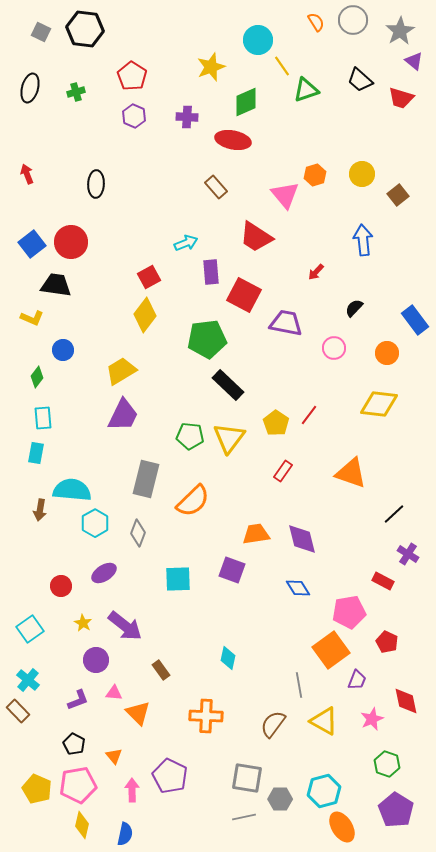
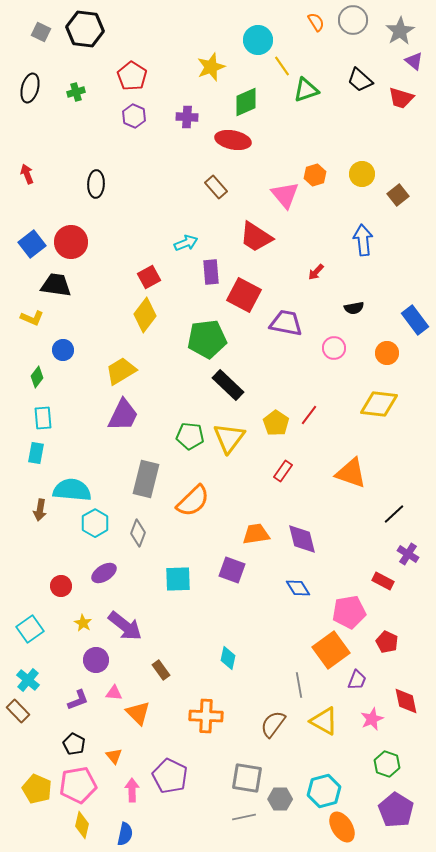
black semicircle at (354, 308): rotated 144 degrees counterclockwise
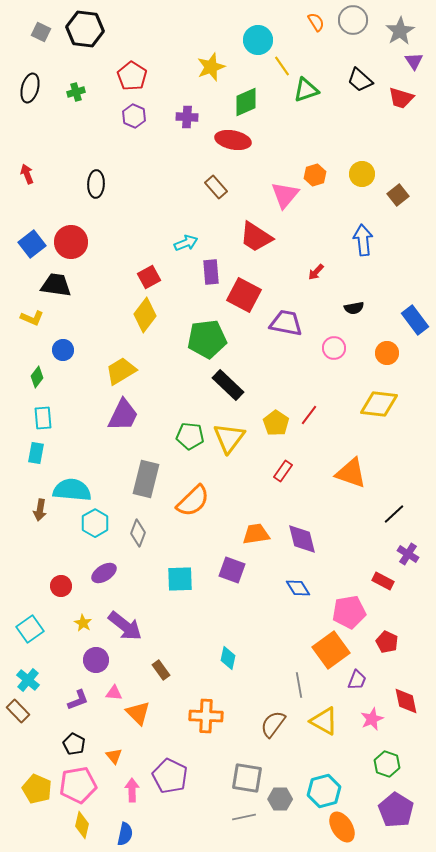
purple triangle at (414, 61): rotated 18 degrees clockwise
pink triangle at (285, 195): rotated 20 degrees clockwise
cyan square at (178, 579): moved 2 px right
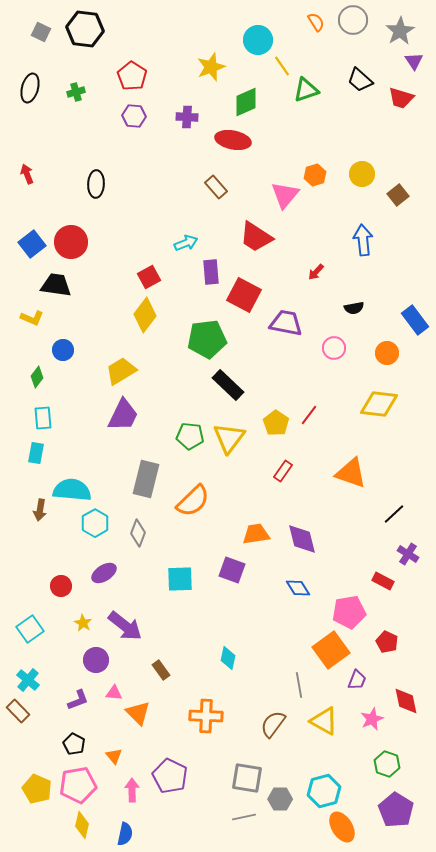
purple hexagon at (134, 116): rotated 20 degrees counterclockwise
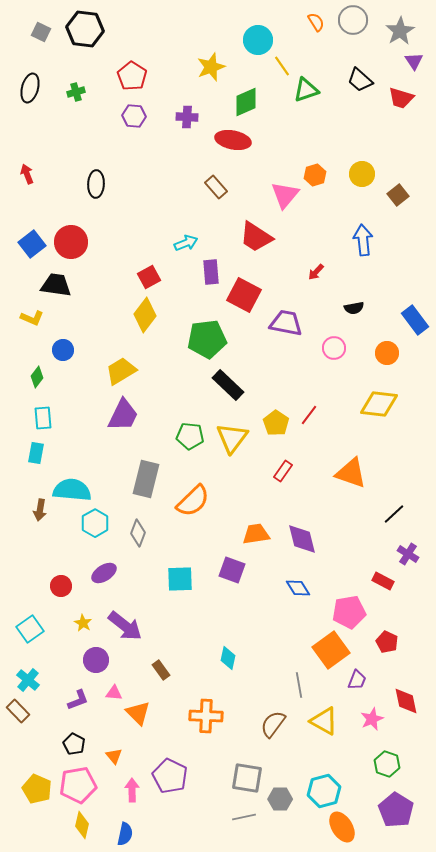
yellow triangle at (229, 438): moved 3 px right
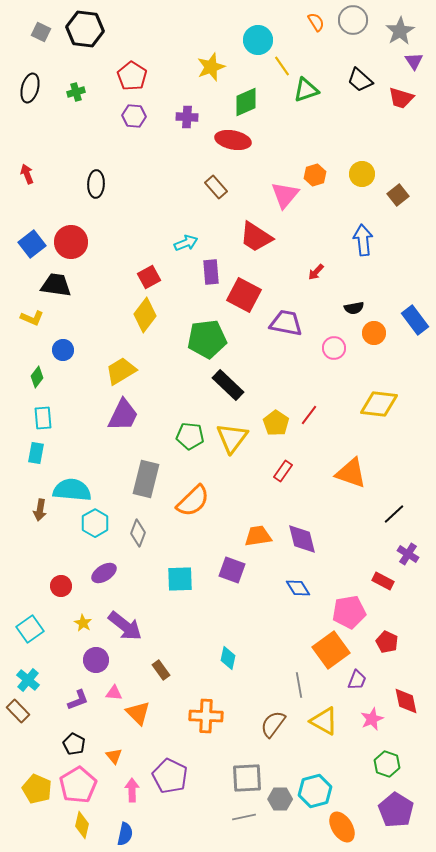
orange circle at (387, 353): moved 13 px left, 20 px up
orange trapezoid at (256, 534): moved 2 px right, 2 px down
gray square at (247, 778): rotated 12 degrees counterclockwise
pink pentagon at (78, 785): rotated 21 degrees counterclockwise
cyan hexagon at (324, 791): moved 9 px left
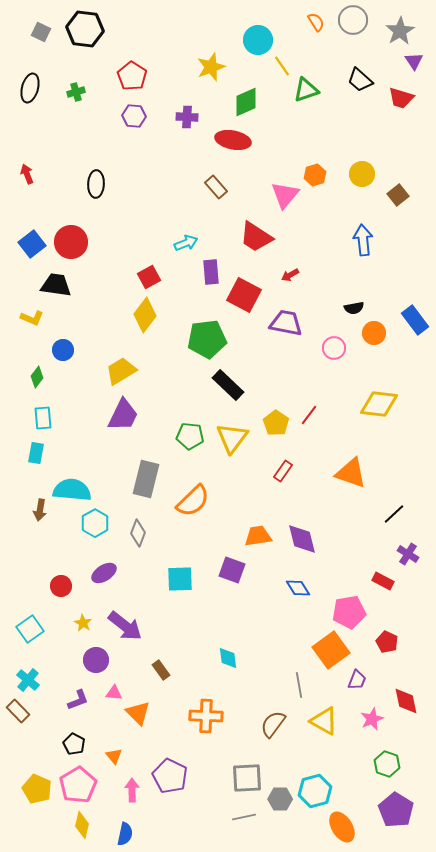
red arrow at (316, 272): moved 26 px left, 3 px down; rotated 18 degrees clockwise
cyan diamond at (228, 658): rotated 20 degrees counterclockwise
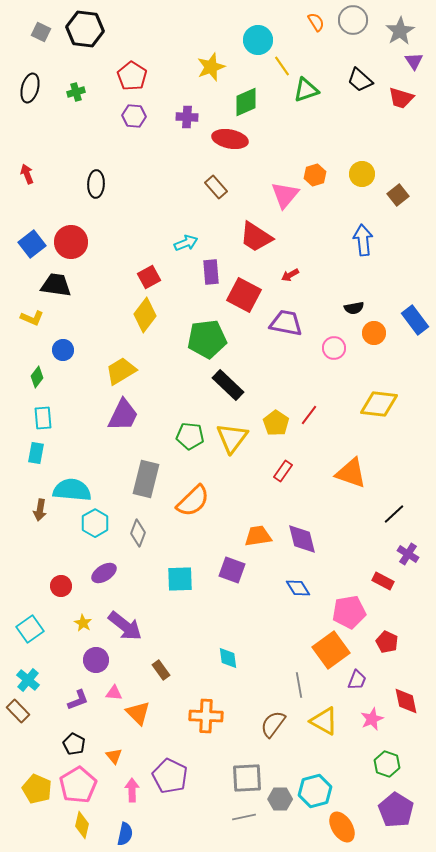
red ellipse at (233, 140): moved 3 px left, 1 px up
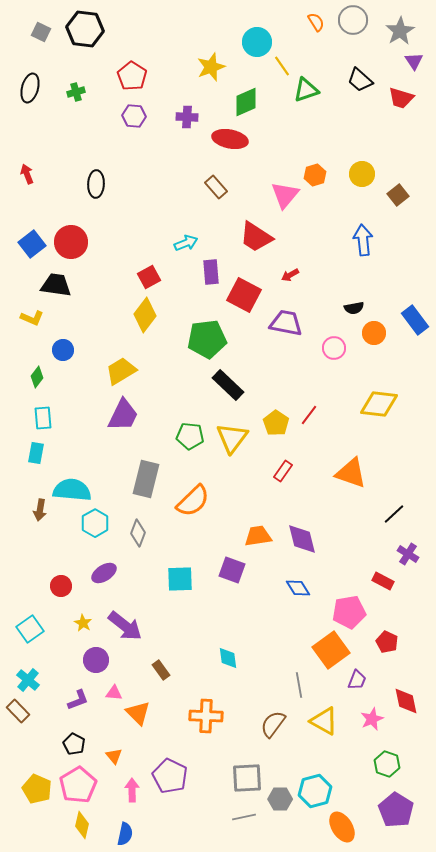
cyan circle at (258, 40): moved 1 px left, 2 px down
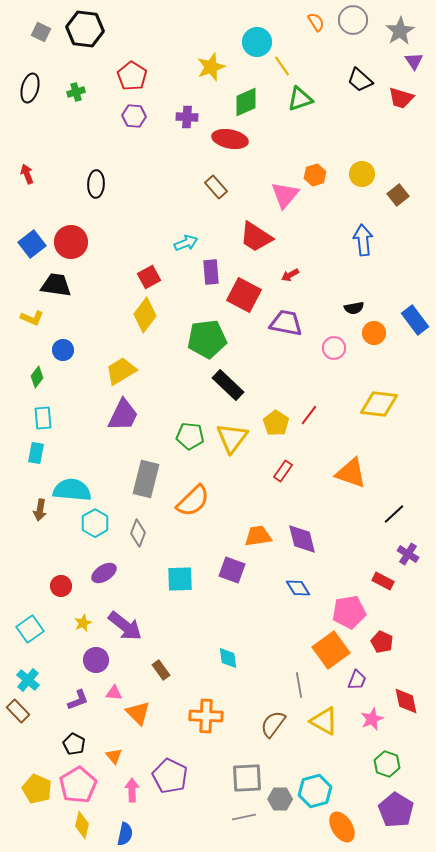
green triangle at (306, 90): moved 6 px left, 9 px down
yellow star at (83, 623): rotated 18 degrees clockwise
red pentagon at (387, 642): moved 5 px left
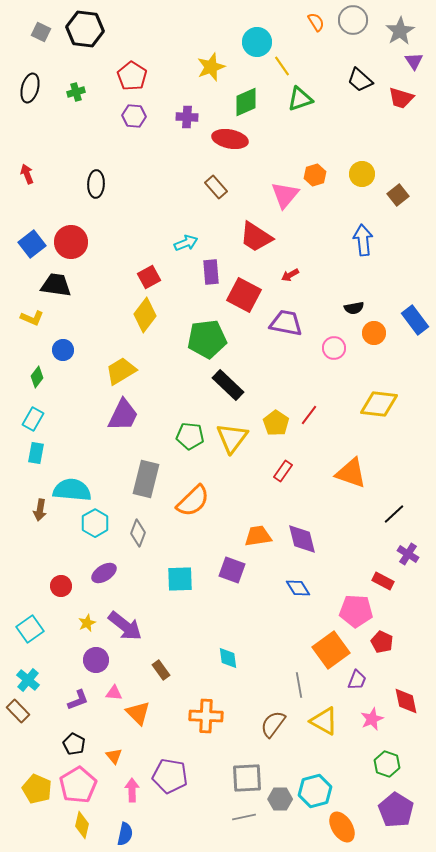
cyan rectangle at (43, 418): moved 10 px left, 1 px down; rotated 35 degrees clockwise
pink pentagon at (349, 612): moved 7 px right, 1 px up; rotated 12 degrees clockwise
yellow star at (83, 623): moved 4 px right
purple pentagon at (170, 776): rotated 16 degrees counterclockwise
